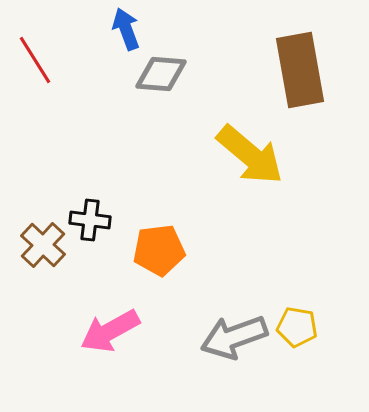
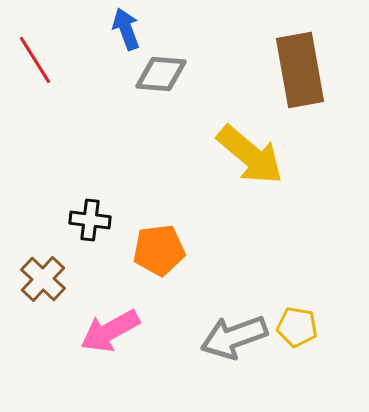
brown cross: moved 34 px down
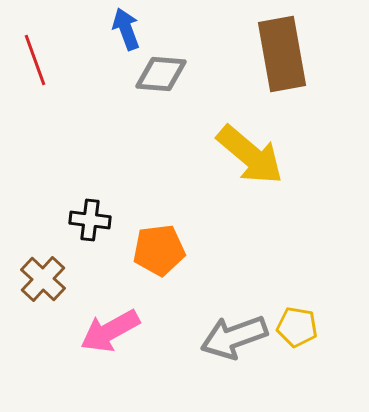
red line: rotated 12 degrees clockwise
brown rectangle: moved 18 px left, 16 px up
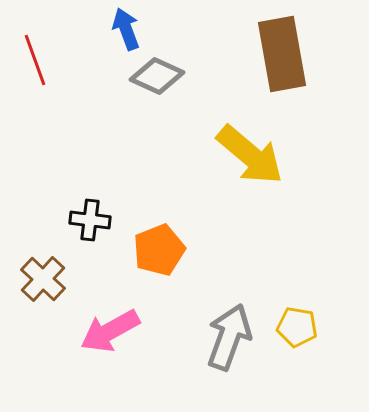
gray diamond: moved 4 px left, 2 px down; rotated 20 degrees clockwise
orange pentagon: rotated 15 degrees counterclockwise
gray arrow: moved 5 px left; rotated 130 degrees clockwise
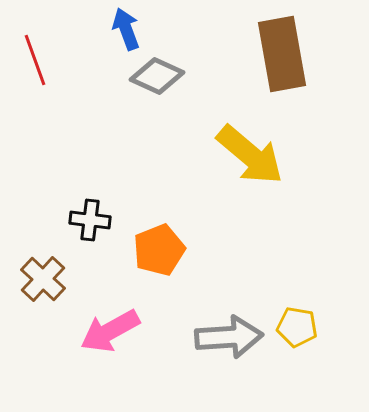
gray arrow: rotated 66 degrees clockwise
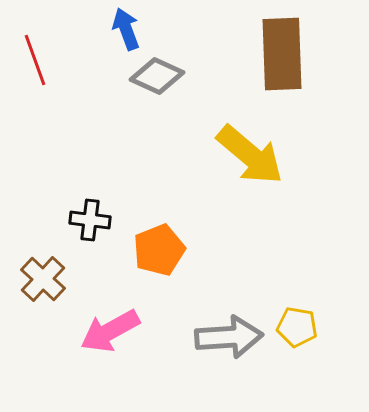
brown rectangle: rotated 8 degrees clockwise
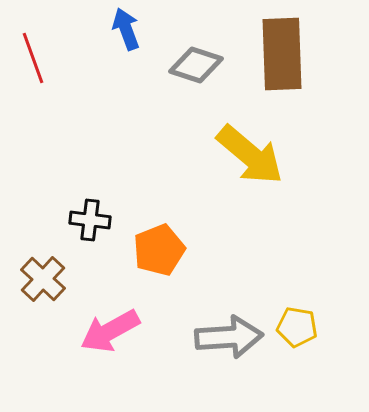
red line: moved 2 px left, 2 px up
gray diamond: moved 39 px right, 11 px up; rotated 6 degrees counterclockwise
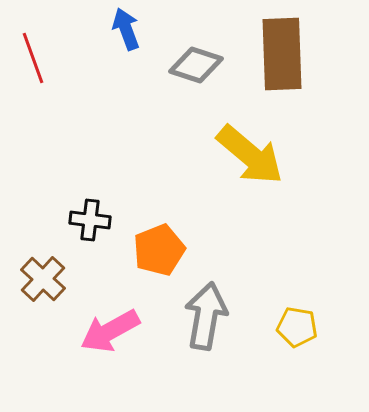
gray arrow: moved 23 px left, 21 px up; rotated 76 degrees counterclockwise
